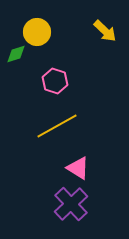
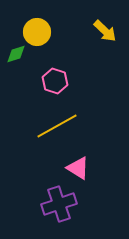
purple cross: moved 12 px left; rotated 24 degrees clockwise
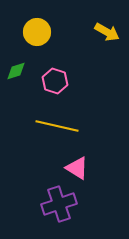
yellow arrow: moved 2 px right, 1 px down; rotated 15 degrees counterclockwise
green diamond: moved 17 px down
yellow line: rotated 42 degrees clockwise
pink triangle: moved 1 px left
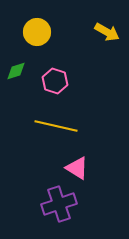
yellow line: moved 1 px left
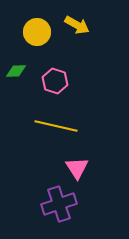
yellow arrow: moved 30 px left, 7 px up
green diamond: rotated 15 degrees clockwise
pink triangle: rotated 25 degrees clockwise
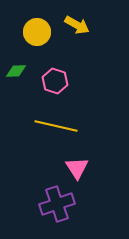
purple cross: moved 2 px left
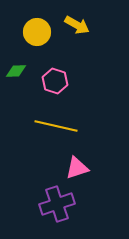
pink triangle: rotated 45 degrees clockwise
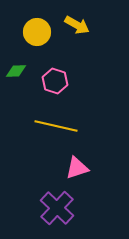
purple cross: moved 4 px down; rotated 28 degrees counterclockwise
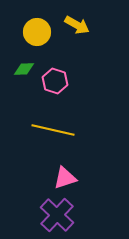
green diamond: moved 8 px right, 2 px up
yellow line: moved 3 px left, 4 px down
pink triangle: moved 12 px left, 10 px down
purple cross: moved 7 px down
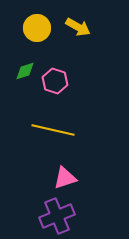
yellow arrow: moved 1 px right, 2 px down
yellow circle: moved 4 px up
green diamond: moved 1 px right, 2 px down; rotated 15 degrees counterclockwise
purple cross: moved 1 px down; rotated 24 degrees clockwise
